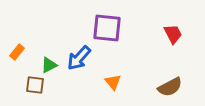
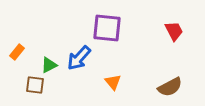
red trapezoid: moved 1 px right, 3 px up
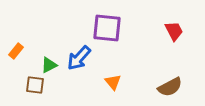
orange rectangle: moved 1 px left, 1 px up
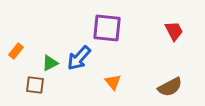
green triangle: moved 1 px right, 2 px up
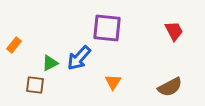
orange rectangle: moved 2 px left, 6 px up
orange triangle: rotated 12 degrees clockwise
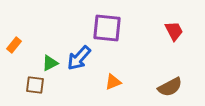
orange triangle: rotated 36 degrees clockwise
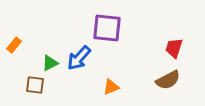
red trapezoid: moved 17 px down; rotated 135 degrees counterclockwise
orange triangle: moved 2 px left, 5 px down
brown semicircle: moved 2 px left, 7 px up
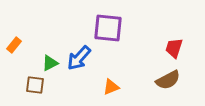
purple square: moved 1 px right
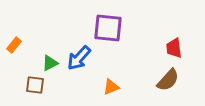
red trapezoid: rotated 25 degrees counterclockwise
brown semicircle: rotated 20 degrees counterclockwise
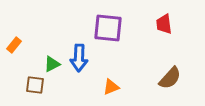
red trapezoid: moved 10 px left, 24 px up
blue arrow: rotated 40 degrees counterclockwise
green triangle: moved 2 px right, 1 px down
brown semicircle: moved 2 px right, 2 px up
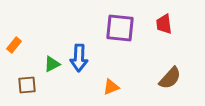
purple square: moved 12 px right
brown square: moved 8 px left; rotated 12 degrees counterclockwise
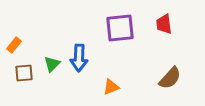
purple square: rotated 12 degrees counterclockwise
green triangle: rotated 18 degrees counterclockwise
brown square: moved 3 px left, 12 px up
